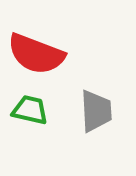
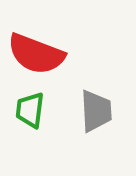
green trapezoid: rotated 96 degrees counterclockwise
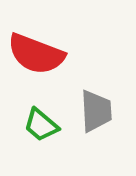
green trapezoid: moved 11 px right, 15 px down; rotated 57 degrees counterclockwise
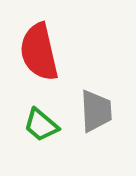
red semicircle: moved 3 px right, 2 px up; rotated 56 degrees clockwise
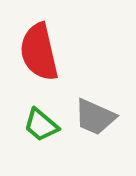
gray trapezoid: moved 1 px left, 6 px down; rotated 117 degrees clockwise
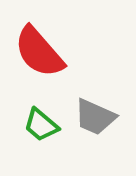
red semicircle: rotated 28 degrees counterclockwise
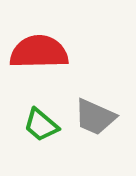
red semicircle: rotated 130 degrees clockwise
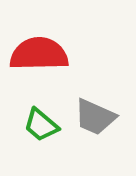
red semicircle: moved 2 px down
